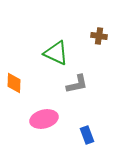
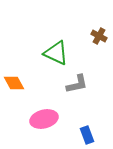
brown cross: rotated 21 degrees clockwise
orange diamond: rotated 30 degrees counterclockwise
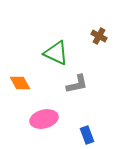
orange diamond: moved 6 px right
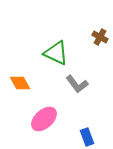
brown cross: moved 1 px right, 1 px down
gray L-shape: rotated 65 degrees clockwise
pink ellipse: rotated 28 degrees counterclockwise
blue rectangle: moved 2 px down
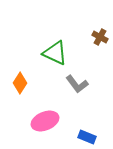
green triangle: moved 1 px left
orange diamond: rotated 60 degrees clockwise
pink ellipse: moved 1 px right, 2 px down; rotated 20 degrees clockwise
blue rectangle: rotated 48 degrees counterclockwise
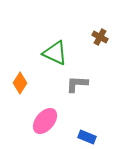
gray L-shape: rotated 130 degrees clockwise
pink ellipse: rotated 28 degrees counterclockwise
